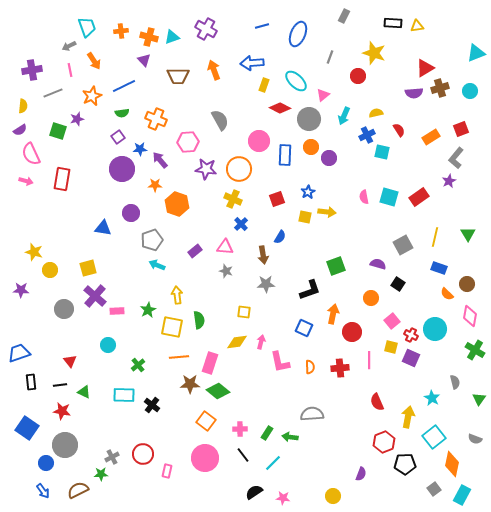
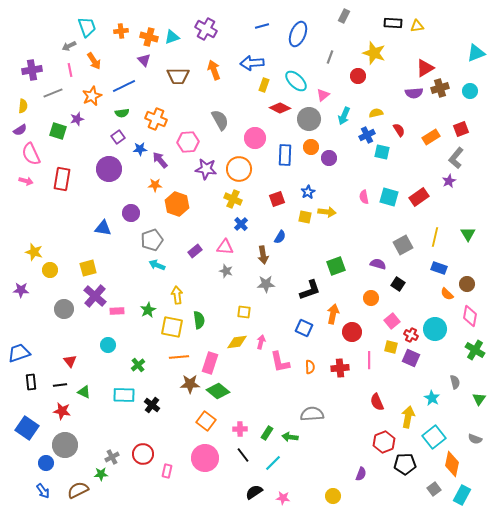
pink circle at (259, 141): moved 4 px left, 3 px up
purple circle at (122, 169): moved 13 px left
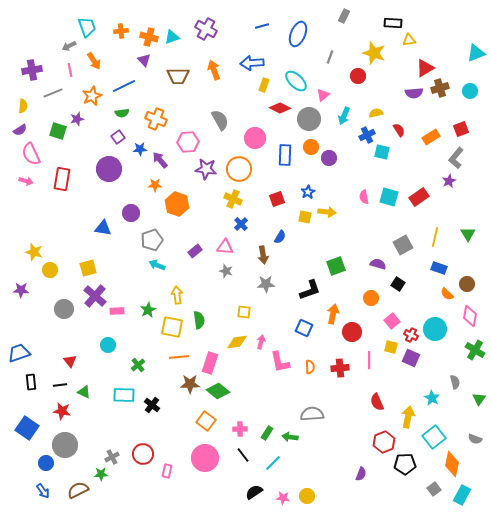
yellow triangle at (417, 26): moved 8 px left, 14 px down
yellow circle at (333, 496): moved 26 px left
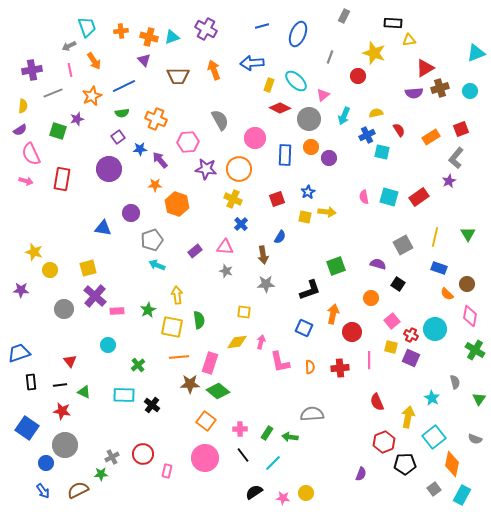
yellow rectangle at (264, 85): moved 5 px right
yellow circle at (307, 496): moved 1 px left, 3 px up
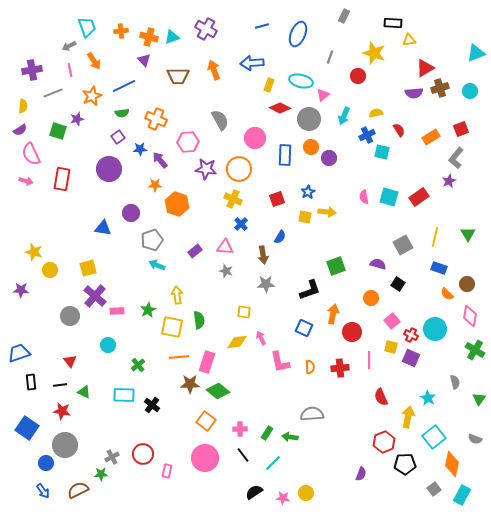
cyan ellipse at (296, 81): moved 5 px right; rotated 30 degrees counterclockwise
gray circle at (64, 309): moved 6 px right, 7 px down
pink arrow at (261, 342): moved 4 px up; rotated 40 degrees counterclockwise
pink rectangle at (210, 363): moved 3 px left, 1 px up
cyan star at (432, 398): moved 4 px left
red semicircle at (377, 402): moved 4 px right, 5 px up
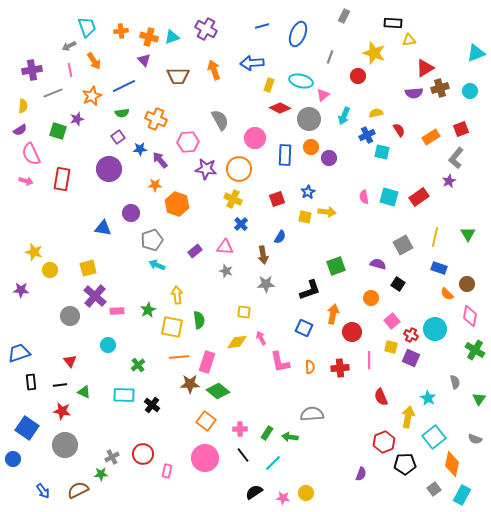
blue circle at (46, 463): moved 33 px left, 4 px up
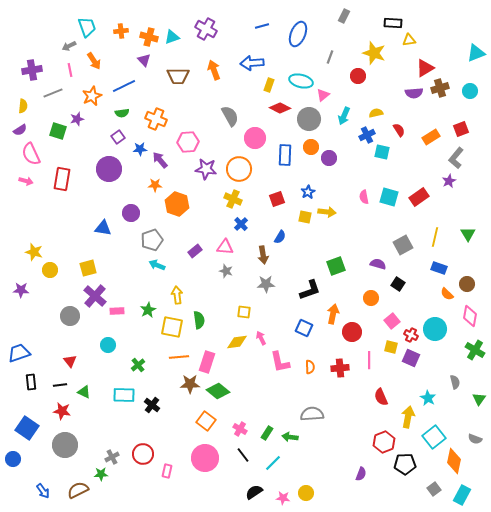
gray semicircle at (220, 120): moved 10 px right, 4 px up
pink cross at (240, 429): rotated 32 degrees clockwise
orange diamond at (452, 464): moved 2 px right, 3 px up
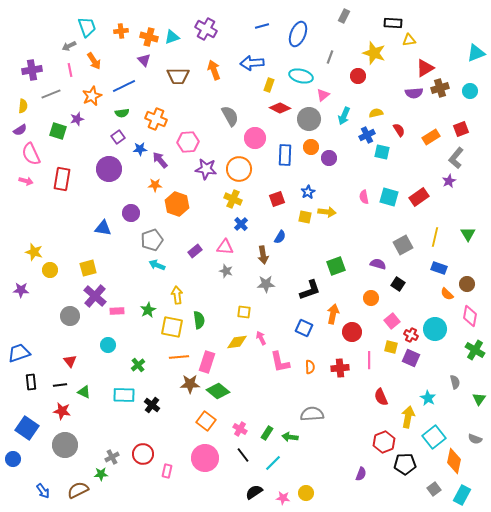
cyan ellipse at (301, 81): moved 5 px up
gray line at (53, 93): moved 2 px left, 1 px down
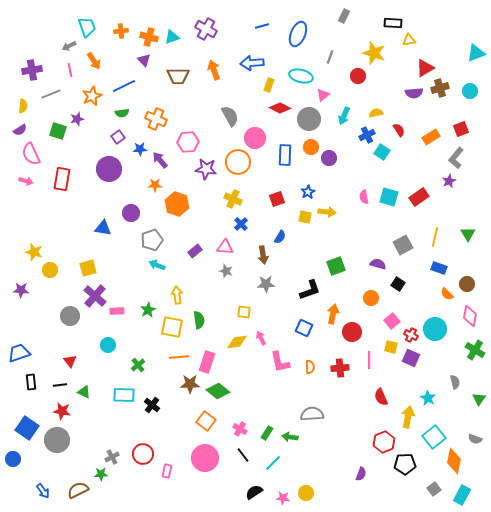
cyan square at (382, 152): rotated 21 degrees clockwise
orange circle at (239, 169): moved 1 px left, 7 px up
gray circle at (65, 445): moved 8 px left, 5 px up
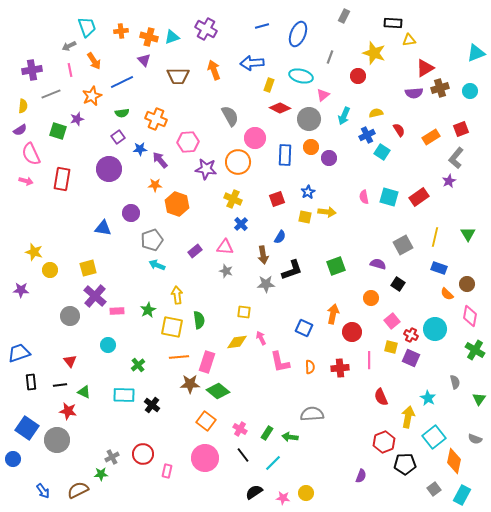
blue line at (124, 86): moved 2 px left, 4 px up
black L-shape at (310, 290): moved 18 px left, 20 px up
red star at (62, 411): moved 6 px right
purple semicircle at (361, 474): moved 2 px down
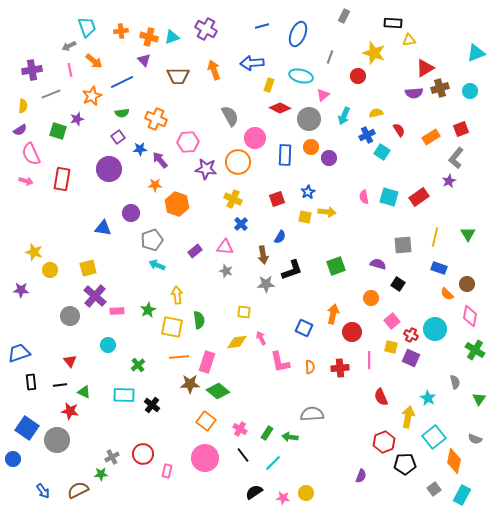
orange arrow at (94, 61): rotated 18 degrees counterclockwise
gray square at (403, 245): rotated 24 degrees clockwise
red star at (68, 411): moved 2 px right
